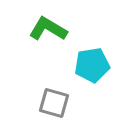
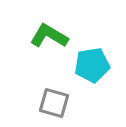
green L-shape: moved 1 px right, 7 px down
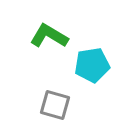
gray square: moved 1 px right, 2 px down
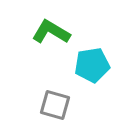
green L-shape: moved 2 px right, 4 px up
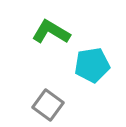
gray square: moved 7 px left; rotated 20 degrees clockwise
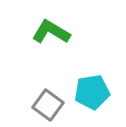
cyan pentagon: moved 27 px down
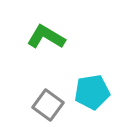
green L-shape: moved 5 px left, 5 px down
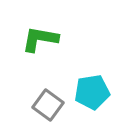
green L-shape: moved 6 px left, 2 px down; rotated 21 degrees counterclockwise
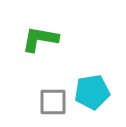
gray square: moved 5 px right, 3 px up; rotated 36 degrees counterclockwise
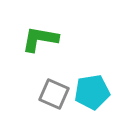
gray square: moved 1 px right, 8 px up; rotated 24 degrees clockwise
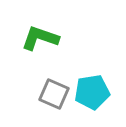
green L-shape: moved 1 px up; rotated 9 degrees clockwise
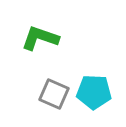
cyan pentagon: moved 2 px right; rotated 12 degrees clockwise
